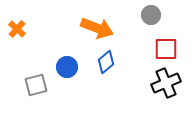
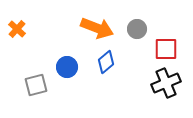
gray circle: moved 14 px left, 14 px down
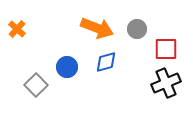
blue diamond: rotated 25 degrees clockwise
gray square: rotated 30 degrees counterclockwise
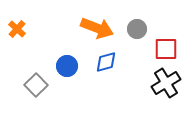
blue circle: moved 1 px up
black cross: rotated 8 degrees counterclockwise
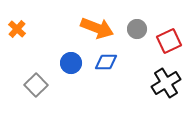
red square: moved 3 px right, 8 px up; rotated 25 degrees counterclockwise
blue diamond: rotated 15 degrees clockwise
blue circle: moved 4 px right, 3 px up
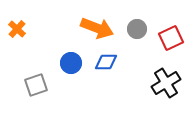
red square: moved 2 px right, 3 px up
gray square: rotated 25 degrees clockwise
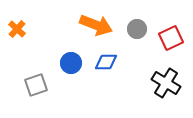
orange arrow: moved 1 px left, 3 px up
black cross: rotated 28 degrees counterclockwise
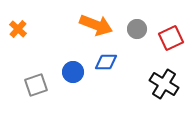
orange cross: moved 1 px right
blue circle: moved 2 px right, 9 px down
black cross: moved 2 px left, 1 px down
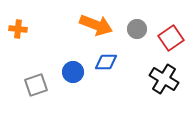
orange cross: rotated 36 degrees counterclockwise
red square: rotated 10 degrees counterclockwise
black cross: moved 5 px up
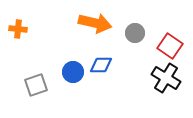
orange arrow: moved 1 px left, 2 px up; rotated 8 degrees counterclockwise
gray circle: moved 2 px left, 4 px down
red square: moved 1 px left, 8 px down; rotated 20 degrees counterclockwise
blue diamond: moved 5 px left, 3 px down
black cross: moved 2 px right, 1 px up
